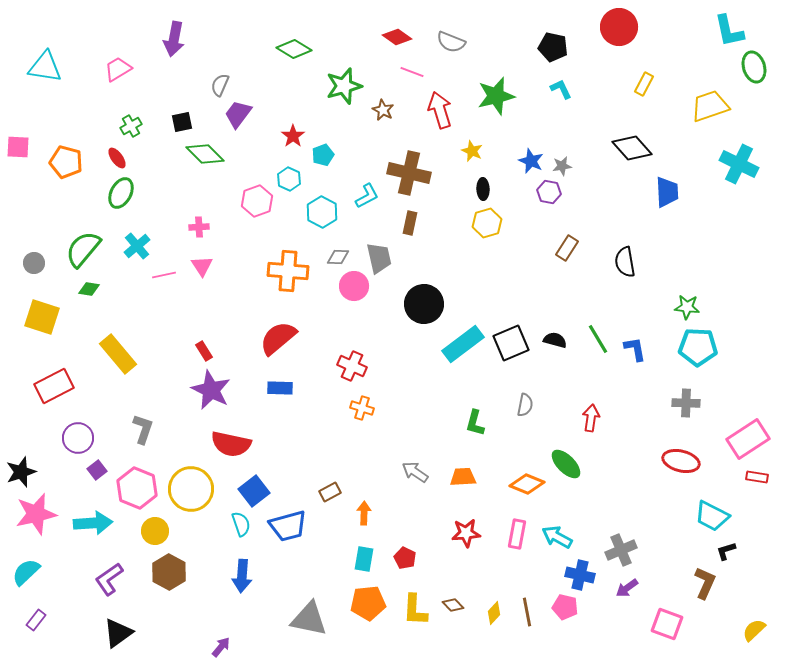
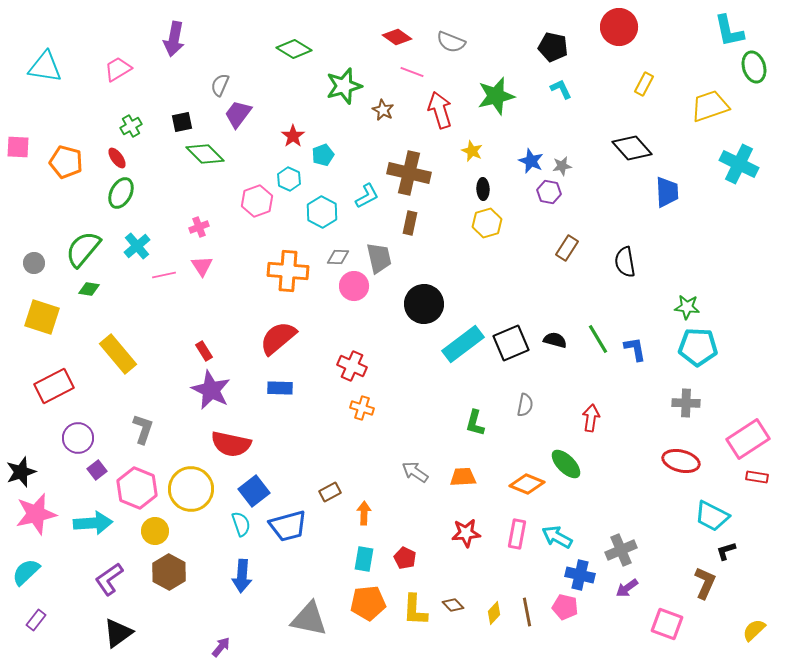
pink cross at (199, 227): rotated 18 degrees counterclockwise
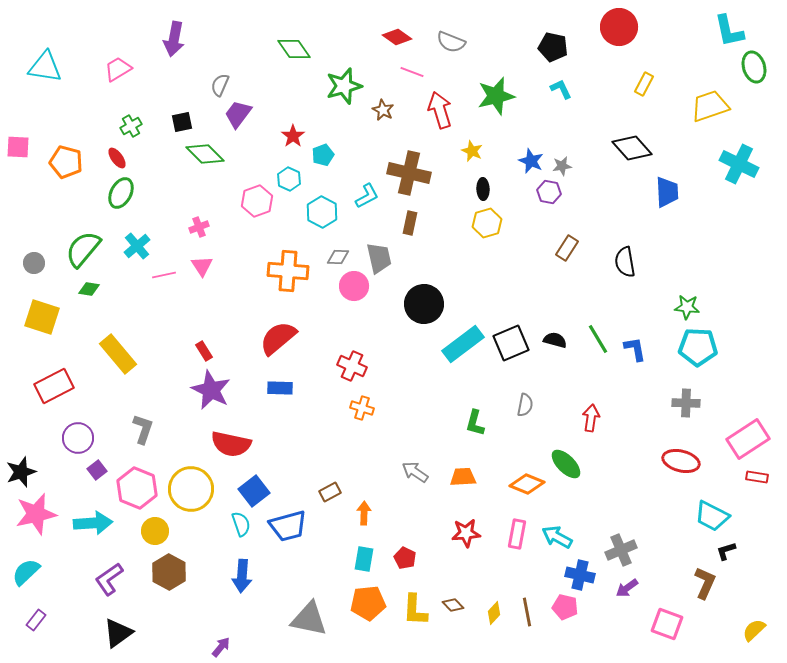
green diamond at (294, 49): rotated 24 degrees clockwise
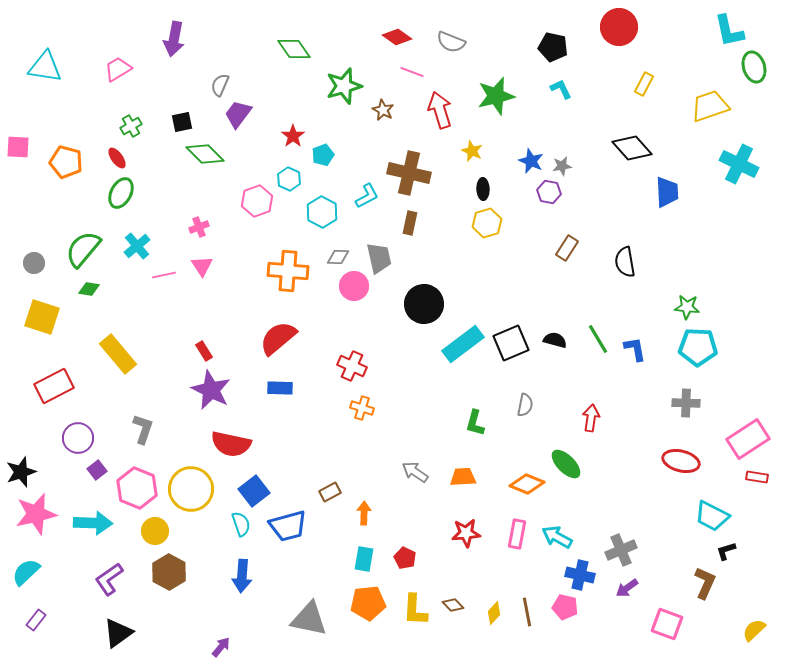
cyan arrow at (93, 523): rotated 6 degrees clockwise
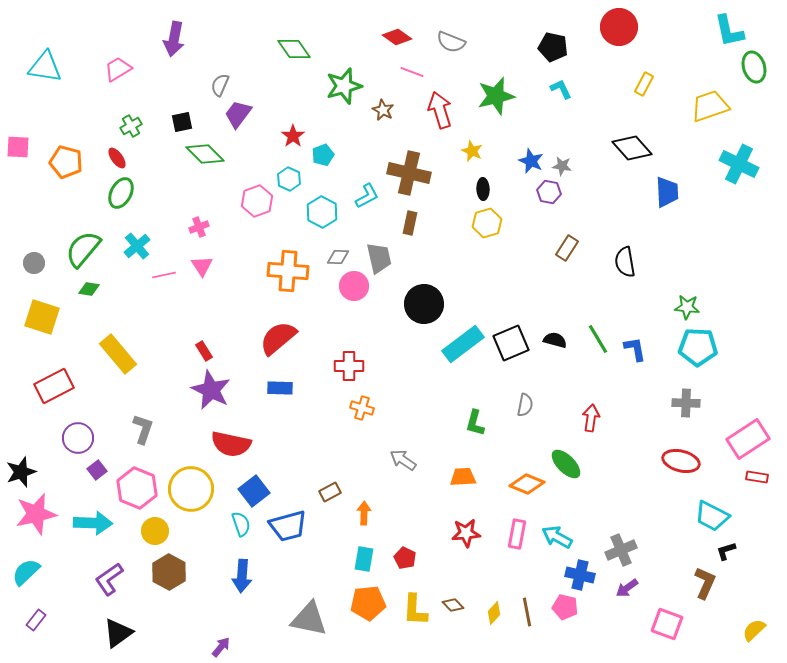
gray star at (562, 166): rotated 18 degrees clockwise
red cross at (352, 366): moved 3 px left; rotated 24 degrees counterclockwise
gray arrow at (415, 472): moved 12 px left, 12 px up
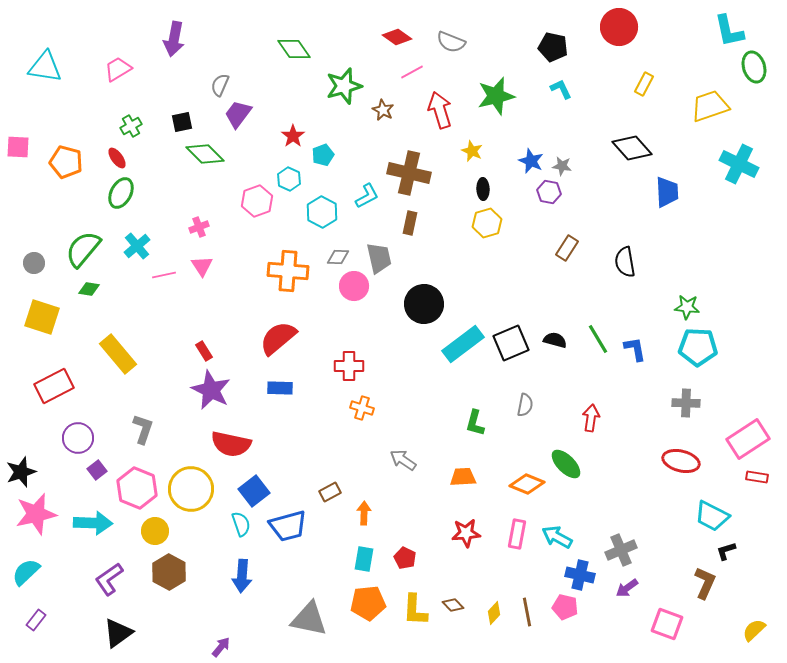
pink line at (412, 72): rotated 50 degrees counterclockwise
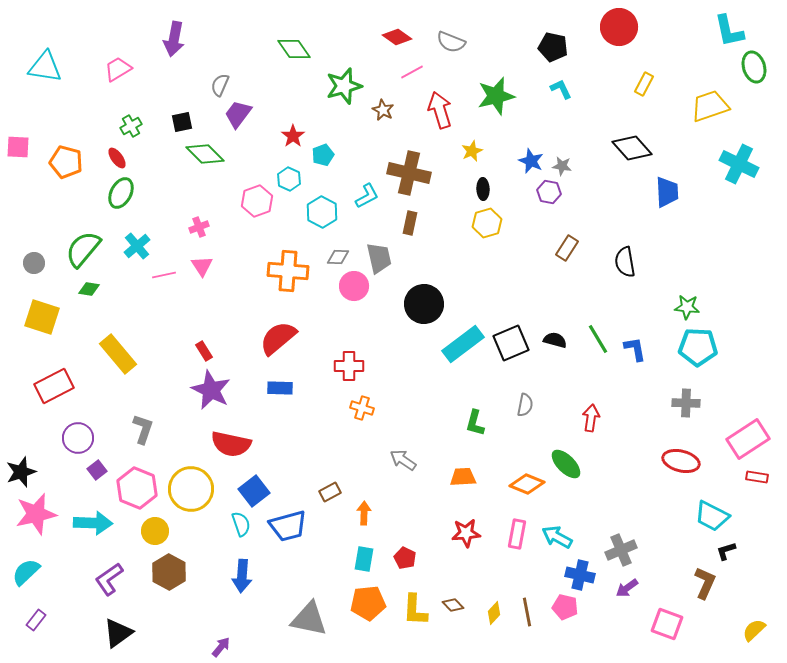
yellow star at (472, 151): rotated 25 degrees clockwise
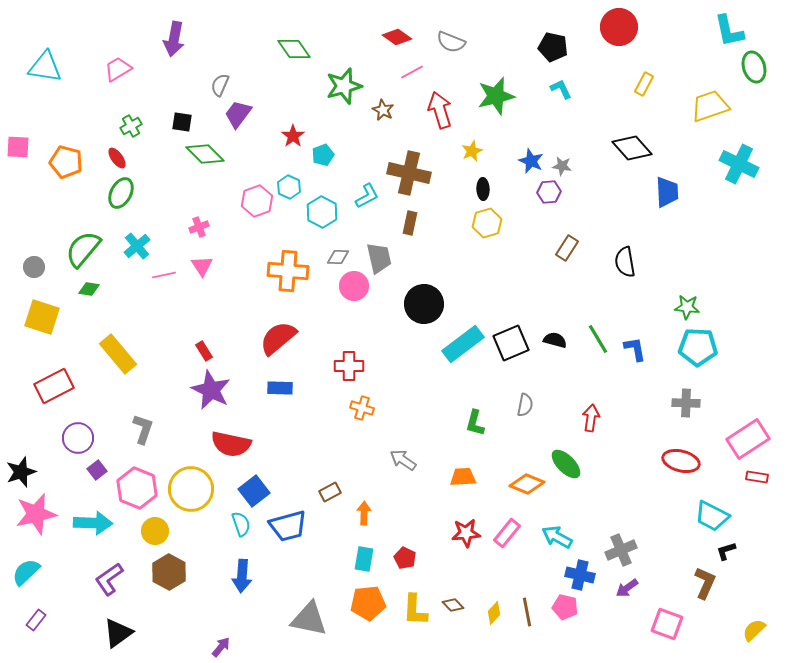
black square at (182, 122): rotated 20 degrees clockwise
cyan hexagon at (289, 179): moved 8 px down
purple hexagon at (549, 192): rotated 15 degrees counterclockwise
gray circle at (34, 263): moved 4 px down
pink rectangle at (517, 534): moved 10 px left, 1 px up; rotated 28 degrees clockwise
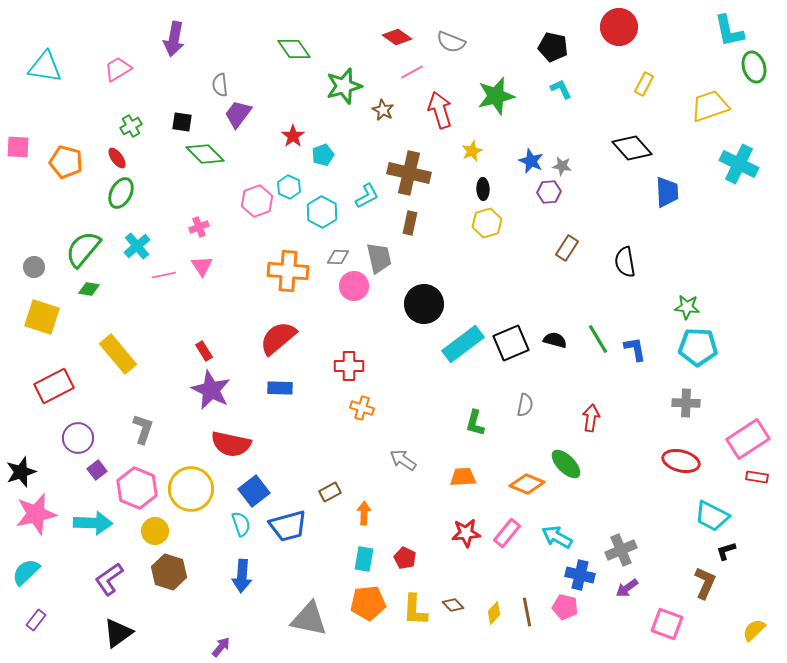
gray semicircle at (220, 85): rotated 30 degrees counterclockwise
brown hexagon at (169, 572): rotated 12 degrees counterclockwise
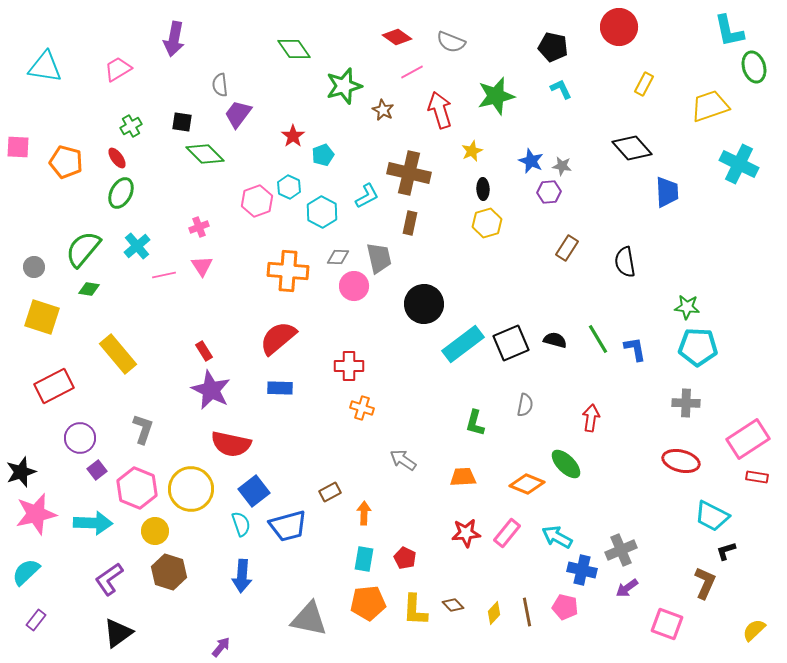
purple circle at (78, 438): moved 2 px right
blue cross at (580, 575): moved 2 px right, 5 px up
